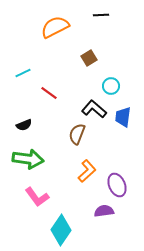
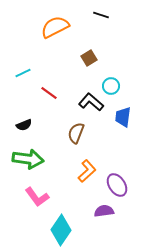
black line: rotated 21 degrees clockwise
black L-shape: moved 3 px left, 7 px up
brown semicircle: moved 1 px left, 1 px up
purple ellipse: rotated 10 degrees counterclockwise
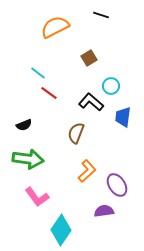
cyan line: moved 15 px right; rotated 63 degrees clockwise
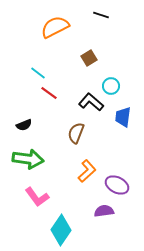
purple ellipse: rotated 30 degrees counterclockwise
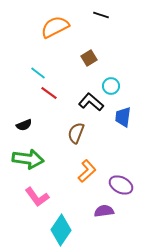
purple ellipse: moved 4 px right
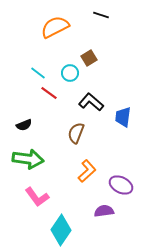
cyan circle: moved 41 px left, 13 px up
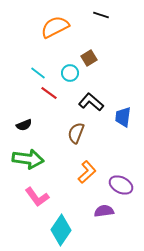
orange L-shape: moved 1 px down
